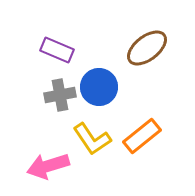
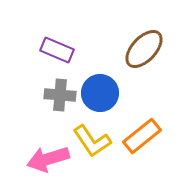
brown ellipse: moved 3 px left, 1 px down; rotated 9 degrees counterclockwise
blue circle: moved 1 px right, 6 px down
gray cross: rotated 16 degrees clockwise
yellow L-shape: moved 2 px down
pink arrow: moved 7 px up
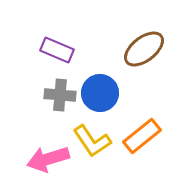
brown ellipse: rotated 9 degrees clockwise
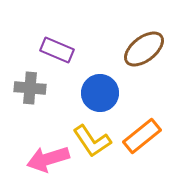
gray cross: moved 30 px left, 7 px up
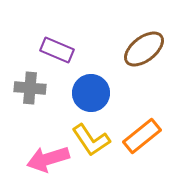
blue circle: moved 9 px left
yellow L-shape: moved 1 px left, 1 px up
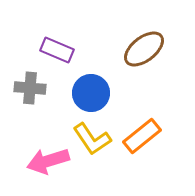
yellow L-shape: moved 1 px right, 1 px up
pink arrow: moved 2 px down
